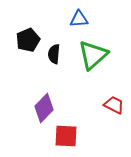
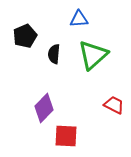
black pentagon: moved 3 px left, 4 px up
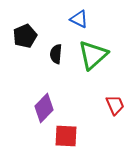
blue triangle: rotated 30 degrees clockwise
black semicircle: moved 2 px right
red trapezoid: moved 1 px right; rotated 40 degrees clockwise
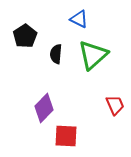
black pentagon: rotated 10 degrees counterclockwise
